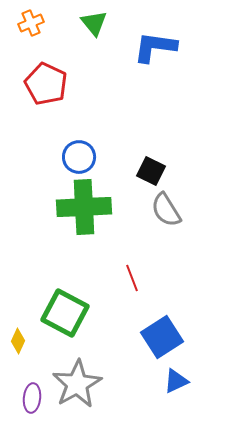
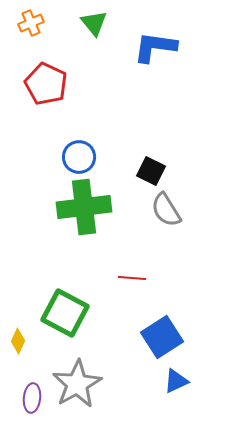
green cross: rotated 4 degrees counterclockwise
red line: rotated 64 degrees counterclockwise
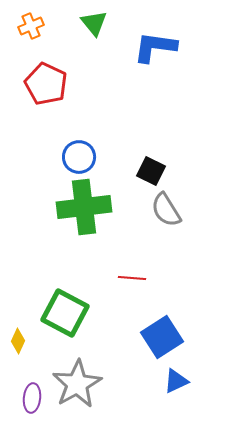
orange cross: moved 3 px down
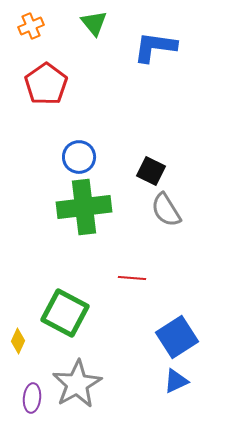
red pentagon: rotated 12 degrees clockwise
blue square: moved 15 px right
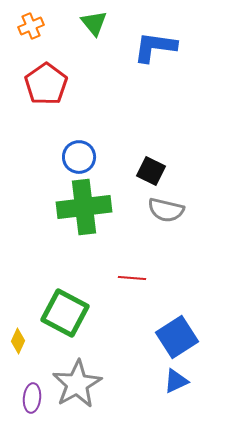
gray semicircle: rotated 45 degrees counterclockwise
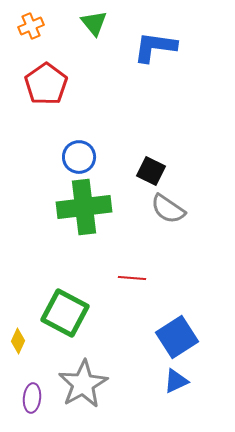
gray semicircle: moved 2 px right, 1 px up; rotated 21 degrees clockwise
gray star: moved 6 px right
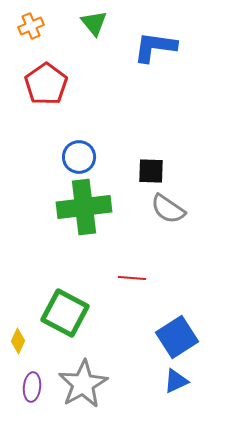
black square: rotated 24 degrees counterclockwise
purple ellipse: moved 11 px up
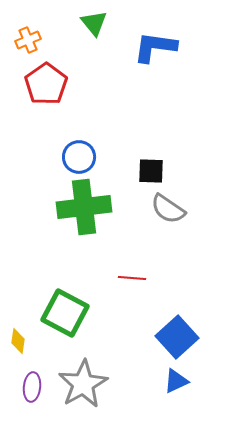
orange cross: moved 3 px left, 14 px down
blue square: rotated 9 degrees counterclockwise
yellow diamond: rotated 15 degrees counterclockwise
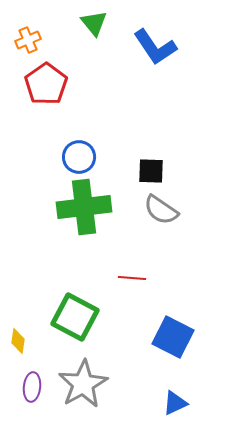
blue L-shape: rotated 132 degrees counterclockwise
gray semicircle: moved 7 px left, 1 px down
green square: moved 10 px right, 4 px down
blue square: moved 4 px left; rotated 21 degrees counterclockwise
blue triangle: moved 1 px left, 22 px down
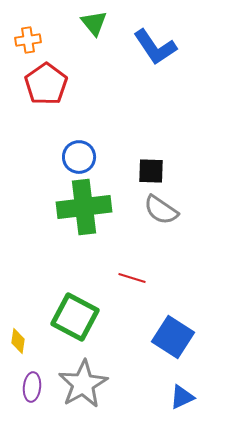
orange cross: rotated 15 degrees clockwise
red line: rotated 12 degrees clockwise
blue square: rotated 6 degrees clockwise
blue triangle: moved 7 px right, 6 px up
